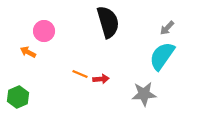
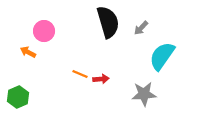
gray arrow: moved 26 px left
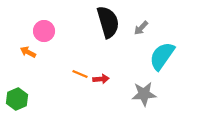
green hexagon: moved 1 px left, 2 px down
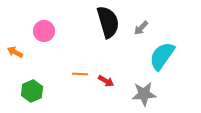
orange arrow: moved 13 px left
orange line: rotated 21 degrees counterclockwise
red arrow: moved 5 px right, 2 px down; rotated 35 degrees clockwise
green hexagon: moved 15 px right, 8 px up
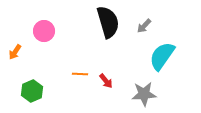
gray arrow: moved 3 px right, 2 px up
orange arrow: rotated 84 degrees counterclockwise
red arrow: rotated 21 degrees clockwise
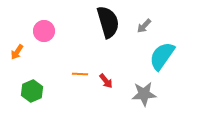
orange arrow: moved 2 px right
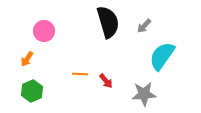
orange arrow: moved 10 px right, 7 px down
